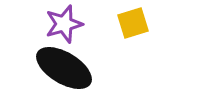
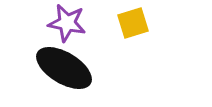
purple star: moved 3 px right, 1 px up; rotated 27 degrees clockwise
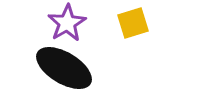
purple star: rotated 30 degrees clockwise
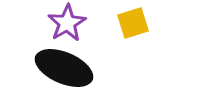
black ellipse: rotated 8 degrees counterclockwise
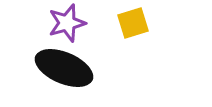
purple star: rotated 15 degrees clockwise
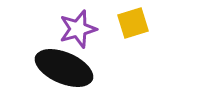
purple star: moved 11 px right, 6 px down
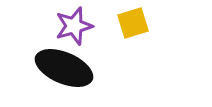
purple star: moved 4 px left, 3 px up
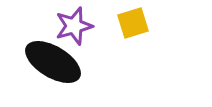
black ellipse: moved 11 px left, 6 px up; rotated 8 degrees clockwise
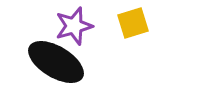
black ellipse: moved 3 px right
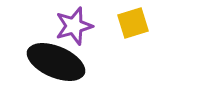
black ellipse: rotated 8 degrees counterclockwise
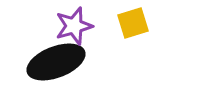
black ellipse: rotated 44 degrees counterclockwise
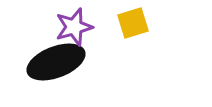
purple star: moved 1 px down
